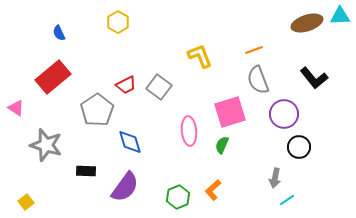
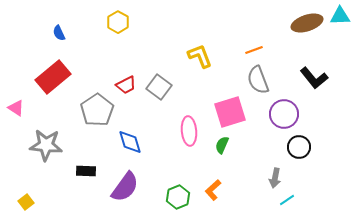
gray star: rotated 12 degrees counterclockwise
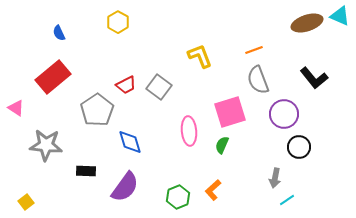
cyan triangle: rotated 25 degrees clockwise
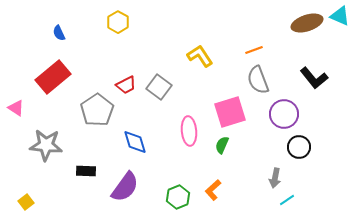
yellow L-shape: rotated 12 degrees counterclockwise
blue diamond: moved 5 px right
